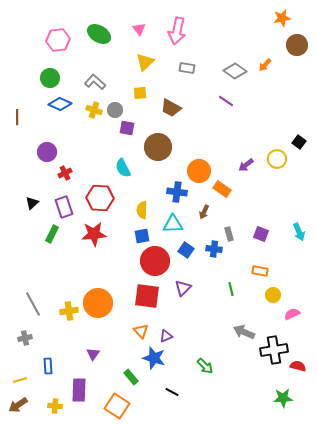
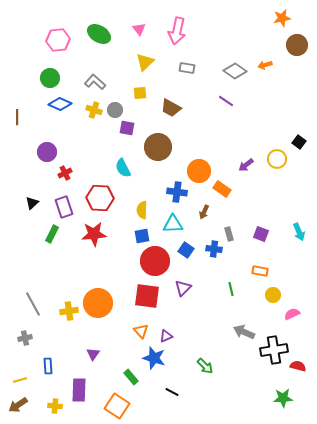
orange arrow at (265, 65): rotated 32 degrees clockwise
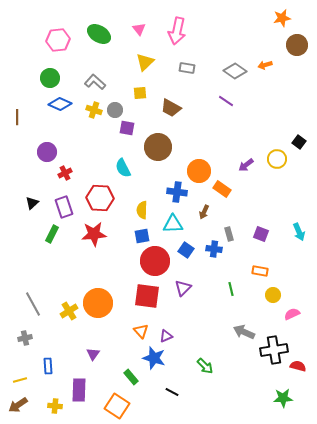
yellow cross at (69, 311): rotated 24 degrees counterclockwise
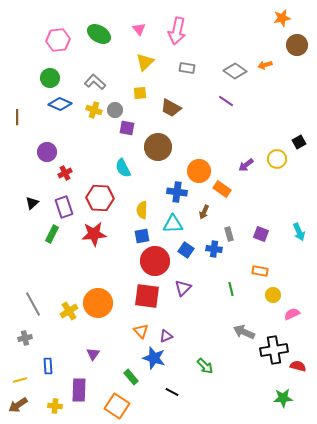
black square at (299, 142): rotated 24 degrees clockwise
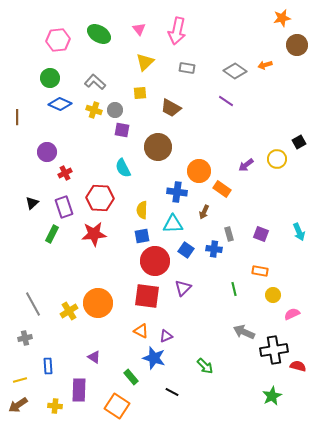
purple square at (127, 128): moved 5 px left, 2 px down
green line at (231, 289): moved 3 px right
orange triangle at (141, 331): rotated 21 degrees counterclockwise
purple triangle at (93, 354): moved 1 px right, 3 px down; rotated 32 degrees counterclockwise
green star at (283, 398): moved 11 px left, 2 px up; rotated 24 degrees counterclockwise
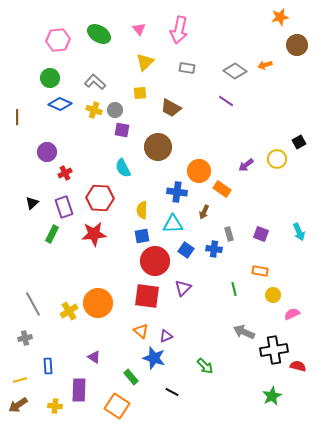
orange star at (282, 18): moved 2 px left, 1 px up
pink arrow at (177, 31): moved 2 px right, 1 px up
orange triangle at (141, 331): rotated 14 degrees clockwise
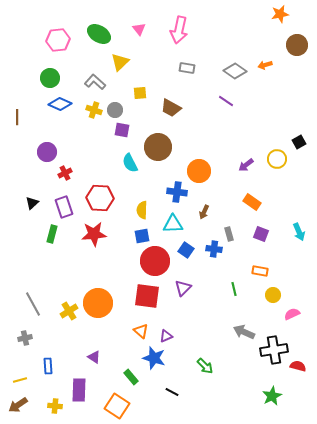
orange star at (280, 17): moved 3 px up
yellow triangle at (145, 62): moved 25 px left
cyan semicircle at (123, 168): moved 7 px right, 5 px up
orange rectangle at (222, 189): moved 30 px right, 13 px down
green rectangle at (52, 234): rotated 12 degrees counterclockwise
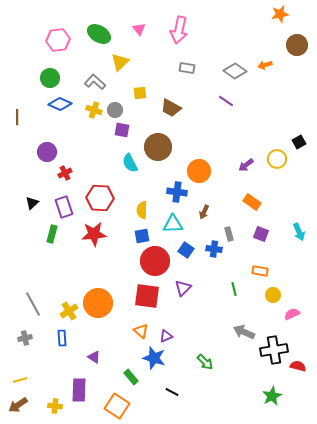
blue rectangle at (48, 366): moved 14 px right, 28 px up
green arrow at (205, 366): moved 4 px up
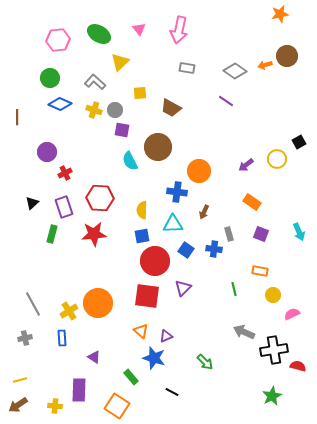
brown circle at (297, 45): moved 10 px left, 11 px down
cyan semicircle at (130, 163): moved 2 px up
